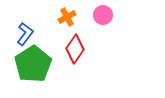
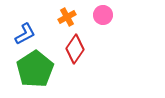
blue L-shape: rotated 25 degrees clockwise
green pentagon: moved 2 px right, 5 px down
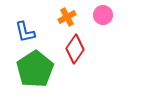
blue L-shape: moved 2 px up; rotated 105 degrees clockwise
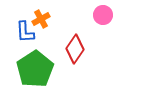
orange cross: moved 26 px left, 2 px down
blue L-shape: rotated 10 degrees clockwise
